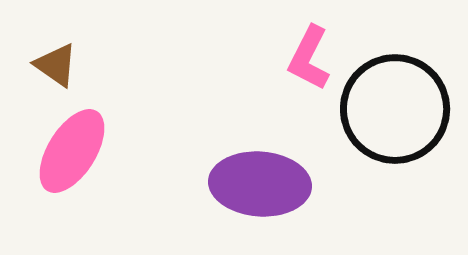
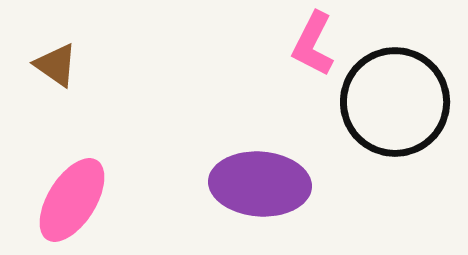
pink L-shape: moved 4 px right, 14 px up
black circle: moved 7 px up
pink ellipse: moved 49 px down
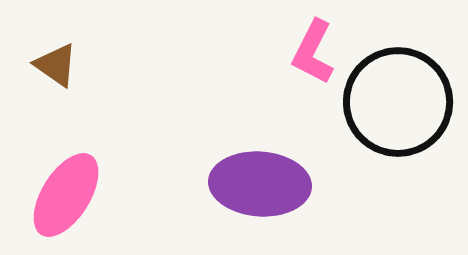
pink L-shape: moved 8 px down
black circle: moved 3 px right
pink ellipse: moved 6 px left, 5 px up
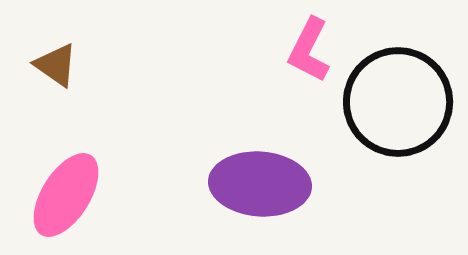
pink L-shape: moved 4 px left, 2 px up
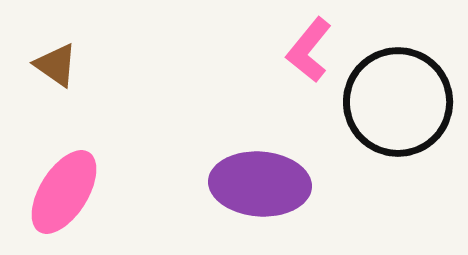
pink L-shape: rotated 12 degrees clockwise
pink ellipse: moved 2 px left, 3 px up
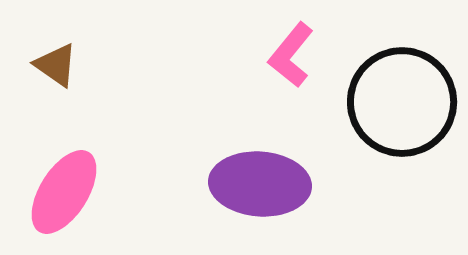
pink L-shape: moved 18 px left, 5 px down
black circle: moved 4 px right
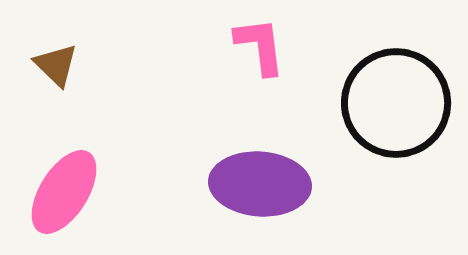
pink L-shape: moved 31 px left, 9 px up; rotated 134 degrees clockwise
brown triangle: rotated 9 degrees clockwise
black circle: moved 6 px left, 1 px down
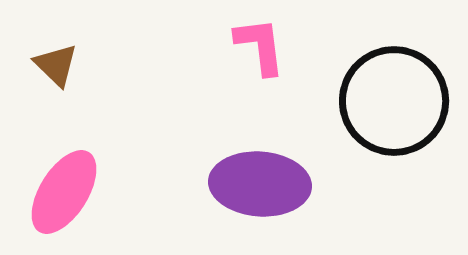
black circle: moved 2 px left, 2 px up
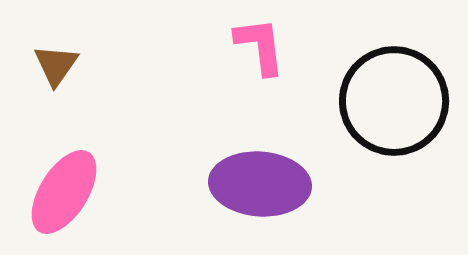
brown triangle: rotated 21 degrees clockwise
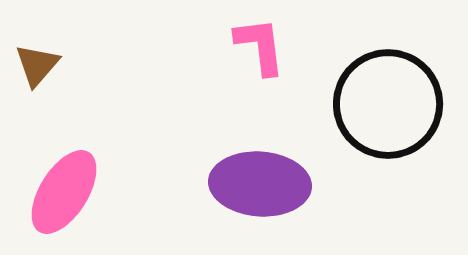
brown triangle: moved 19 px left; rotated 6 degrees clockwise
black circle: moved 6 px left, 3 px down
